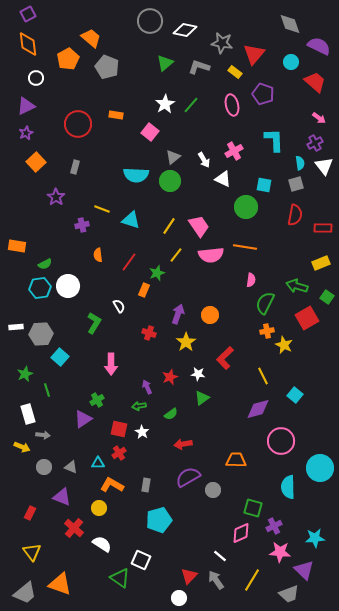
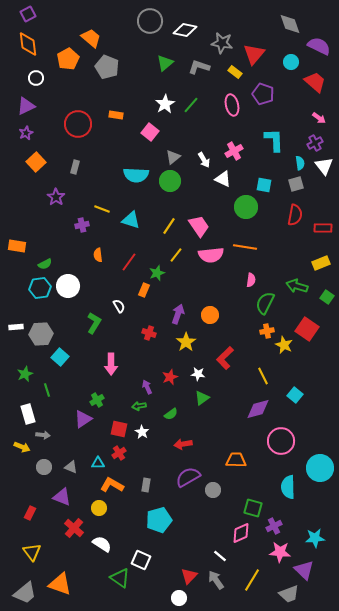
red square at (307, 318): moved 11 px down; rotated 25 degrees counterclockwise
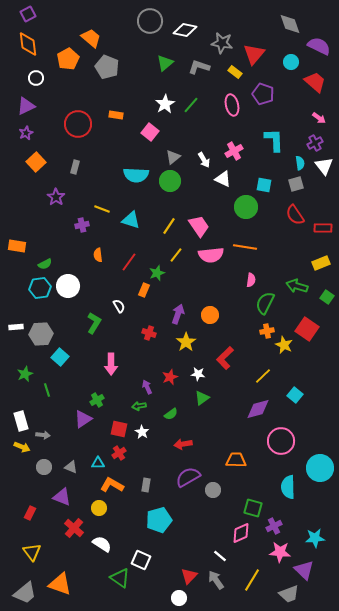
red semicircle at (295, 215): rotated 135 degrees clockwise
yellow line at (263, 376): rotated 72 degrees clockwise
white rectangle at (28, 414): moved 7 px left, 7 px down
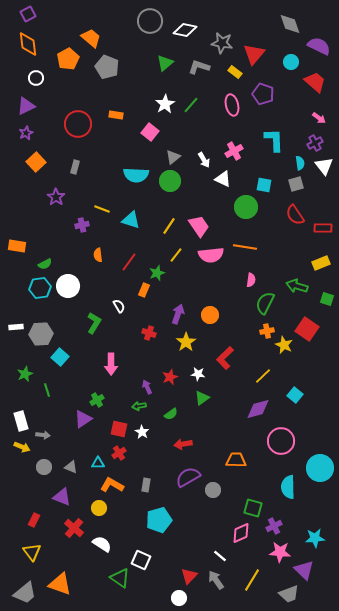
green square at (327, 297): moved 2 px down; rotated 16 degrees counterclockwise
red rectangle at (30, 513): moved 4 px right, 7 px down
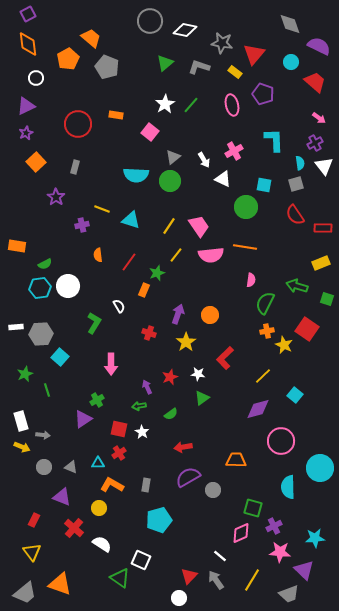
red arrow at (183, 444): moved 3 px down
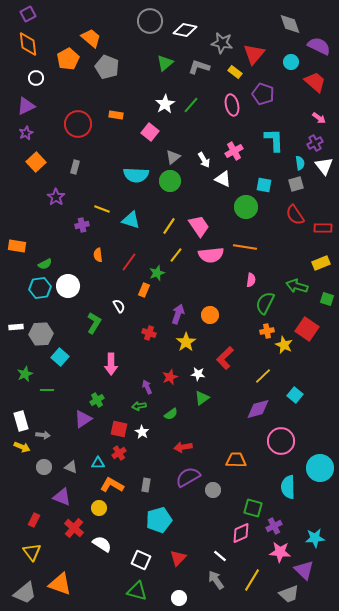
green line at (47, 390): rotated 72 degrees counterclockwise
red triangle at (189, 576): moved 11 px left, 18 px up
green triangle at (120, 578): moved 17 px right, 13 px down; rotated 20 degrees counterclockwise
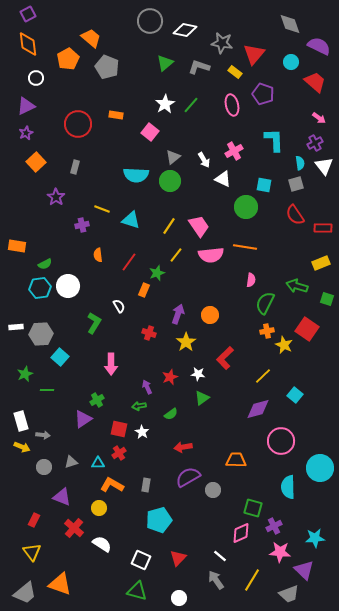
gray triangle at (71, 467): moved 5 px up; rotated 40 degrees counterclockwise
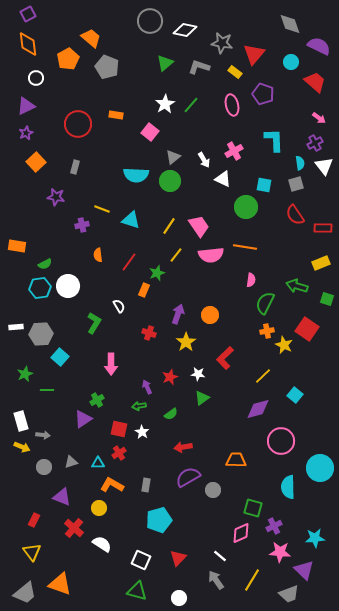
purple star at (56, 197): rotated 24 degrees counterclockwise
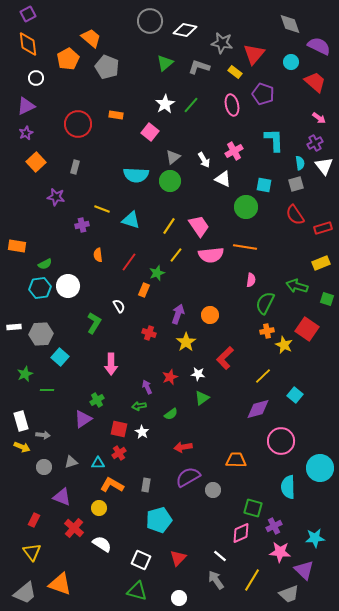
red rectangle at (323, 228): rotated 18 degrees counterclockwise
white rectangle at (16, 327): moved 2 px left
